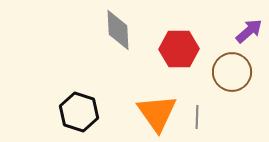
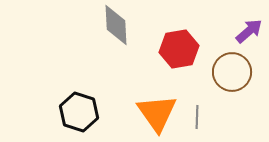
gray diamond: moved 2 px left, 5 px up
red hexagon: rotated 9 degrees counterclockwise
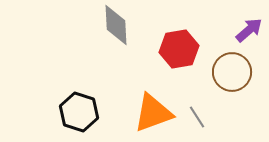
purple arrow: moved 1 px up
orange triangle: moved 4 px left; rotated 45 degrees clockwise
gray line: rotated 35 degrees counterclockwise
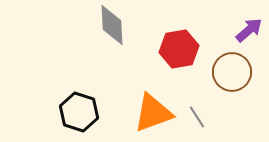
gray diamond: moved 4 px left
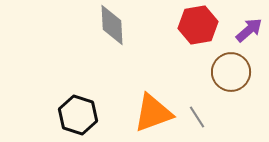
red hexagon: moved 19 px right, 24 px up
brown circle: moved 1 px left
black hexagon: moved 1 px left, 3 px down
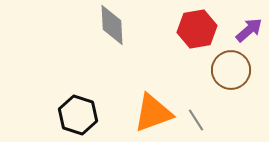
red hexagon: moved 1 px left, 4 px down
brown circle: moved 2 px up
gray line: moved 1 px left, 3 px down
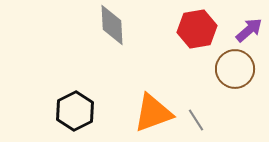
brown circle: moved 4 px right, 1 px up
black hexagon: moved 3 px left, 4 px up; rotated 15 degrees clockwise
